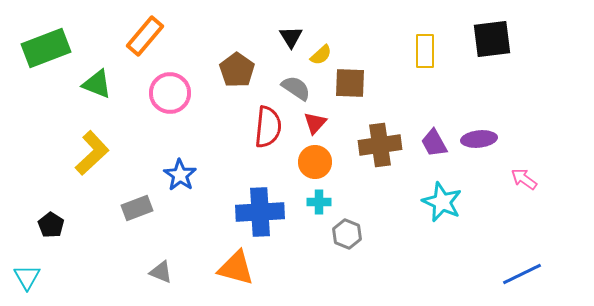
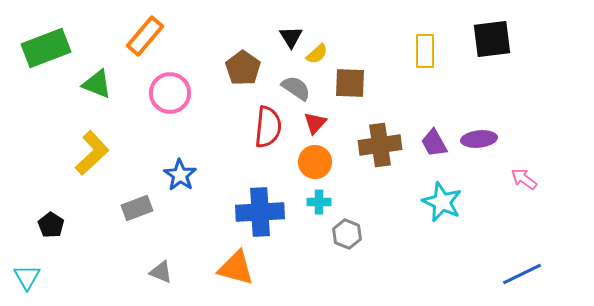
yellow semicircle: moved 4 px left, 1 px up
brown pentagon: moved 6 px right, 2 px up
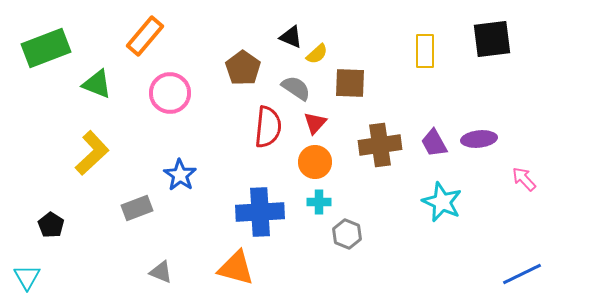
black triangle: rotated 35 degrees counterclockwise
pink arrow: rotated 12 degrees clockwise
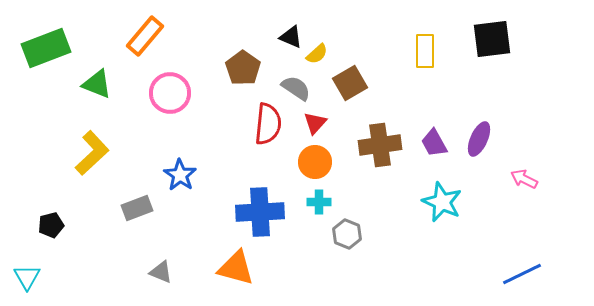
brown square: rotated 32 degrees counterclockwise
red semicircle: moved 3 px up
purple ellipse: rotated 60 degrees counterclockwise
pink arrow: rotated 20 degrees counterclockwise
black pentagon: rotated 25 degrees clockwise
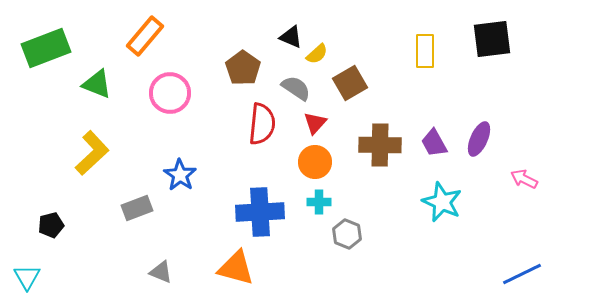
red semicircle: moved 6 px left
brown cross: rotated 9 degrees clockwise
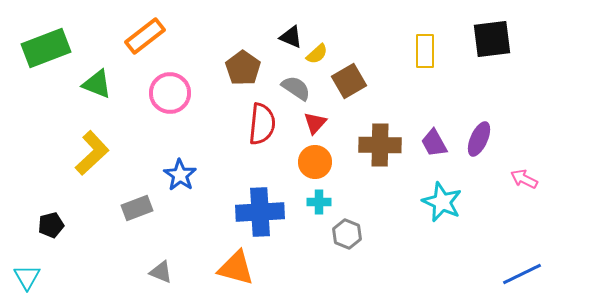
orange rectangle: rotated 12 degrees clockwise
brown square: moved 1 px left, 2 px up
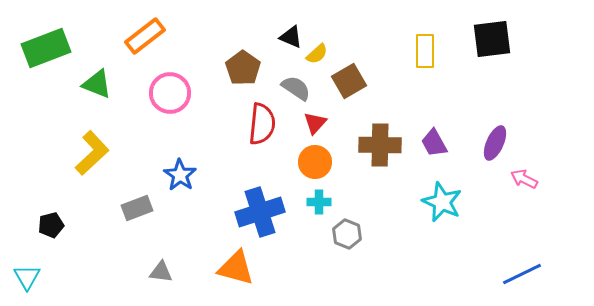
purple ellipse: moved 16 px right, 4 px down
blue cross: rotated 15 degrees counterclockwise
gray triangle: rotated 15 degrees counterclockwise
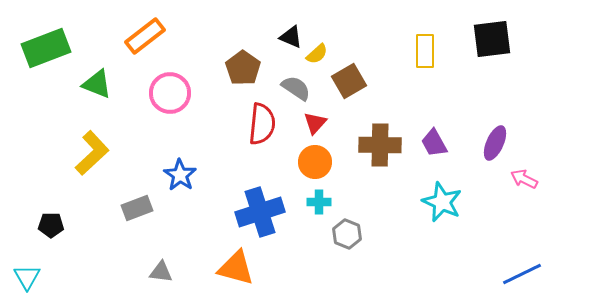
black pentagon: rotated 15 degrees clockwise
